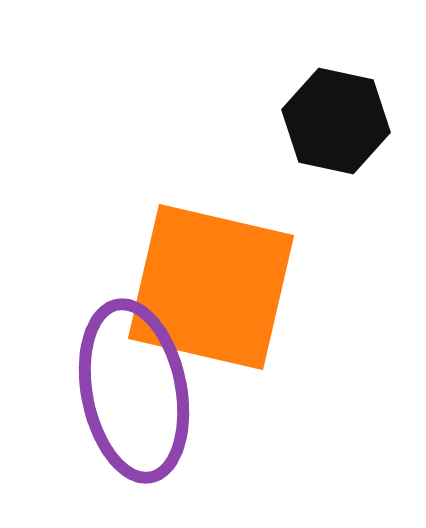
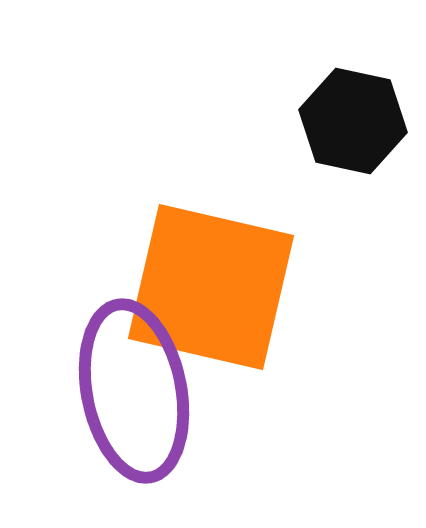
black hexagon: moved 17 px right
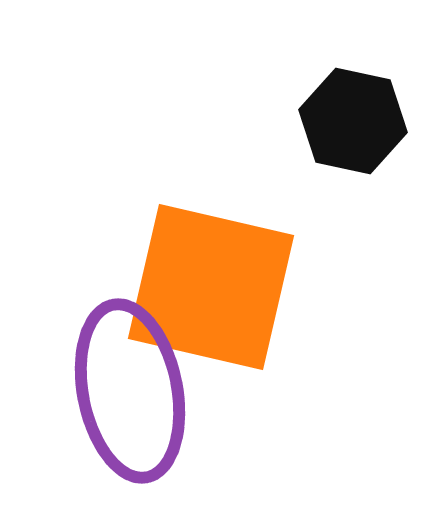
purple ellipse: moved 4 px left
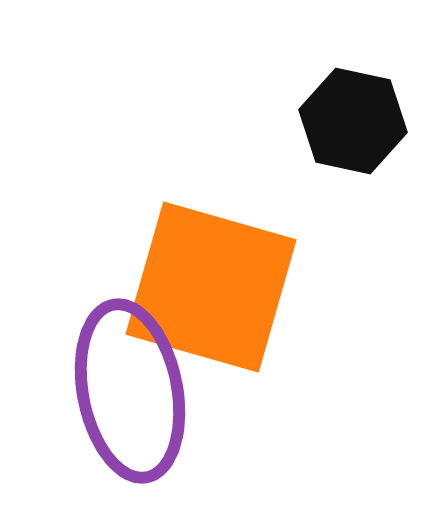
orange square: rotated 3 degrees clockwise
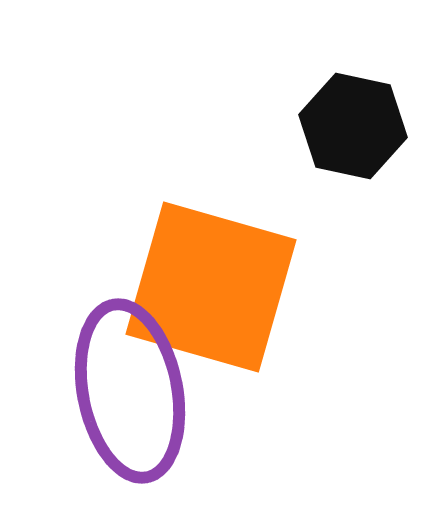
black hexagon: moved 5 px down
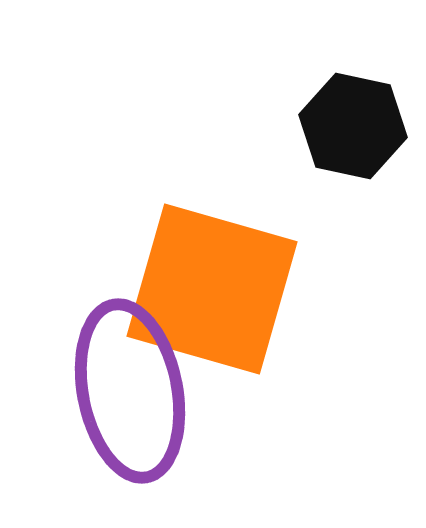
orange square: moved 1 px right, 2 px down
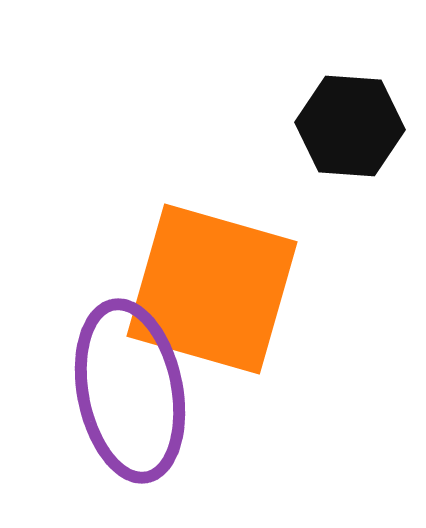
black hexagon: moved 3 px left; rotated 8 degrees counterclockwise
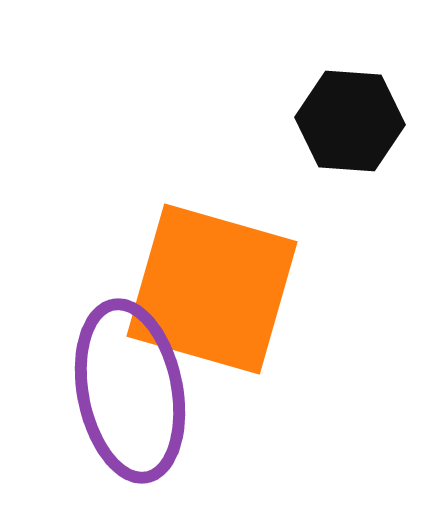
black hexagon: moved 5 px up
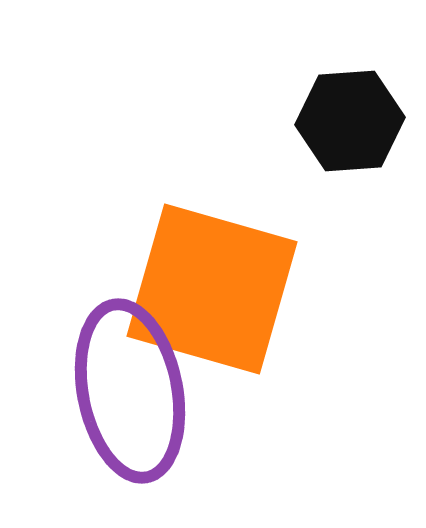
black hexagon: rotated 8 degrees counterclockwise
